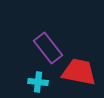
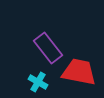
cyan cross: rotated 24 degrees clockwise
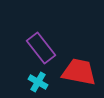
purple rectangle: moved 7 px left
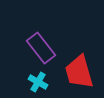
red trapezoid: rotated 117 degrees counterclockwise
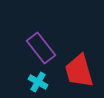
red trapezoid: moved 1 px up
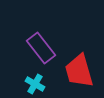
cyan cross: moved 3 px left, 2 px down
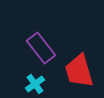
cyan cross: rotated 24 degrees clockwise
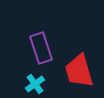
purple rectangle: rotated 20 degrees clockwise
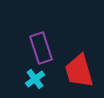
cyan cross: moved 5 px up
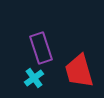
cyan cross: moved 1 px left, 1 px up
